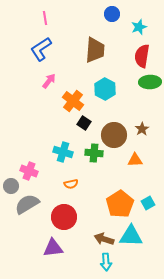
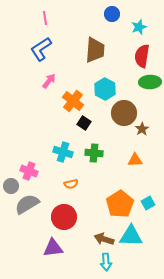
brown circle: moved 10 px right, 22 px up
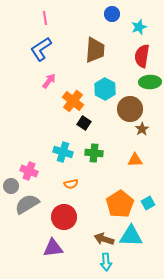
brown circle: moved 6 px right, 4 px up
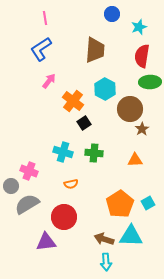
black square: rotated 24 degrees clockwise
purple triangle: moved 7 px left, 6 px up
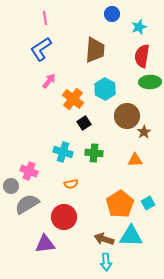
orange cross: moved 2 px up
brown circle: moved 3 px left, 7 px down
brown star: moved 2 px right, 3 px down
purple triangle: moved 1 px left, 2 px down
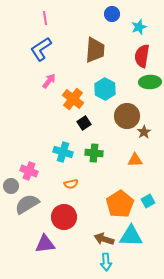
cyan square: moved 2 px up
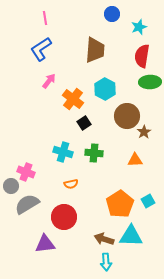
pink cross: moved 3 px left, 1 px down
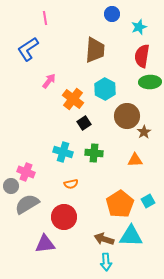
blue L-shape: moved 13 px left
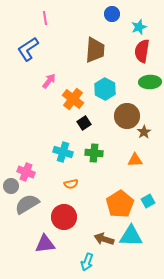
red semicircle: moved 5 px up
cyan arrow: moved 19 px left; rotated 24 degrees clockwise
